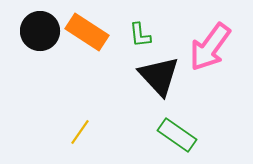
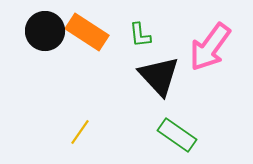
black circle: moved 5 px right
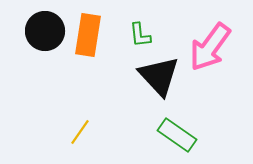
orange rectangle: moved 1 px right, 3 px down; rotated 66 degrees clockwise
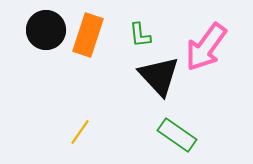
black circle: moved 1 px right, 1 px up
orange rectangle: rotated 9 degrees clockwise
pink arrow: moved 4 px left
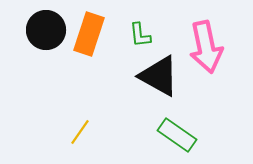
orange rectangle: moved 1 px right, 1 px up
pink arrow: rotated 48 degrees counterclockwise
black triangle: rotated 18 degrees counterclockwise
